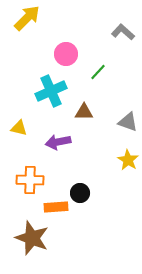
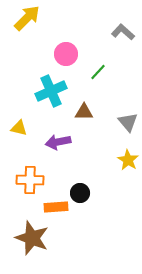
gray triangle: rotated 30 degrees clockwise
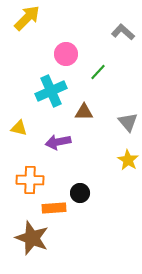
orange rectangle: moved 2 px left, 1 px down
